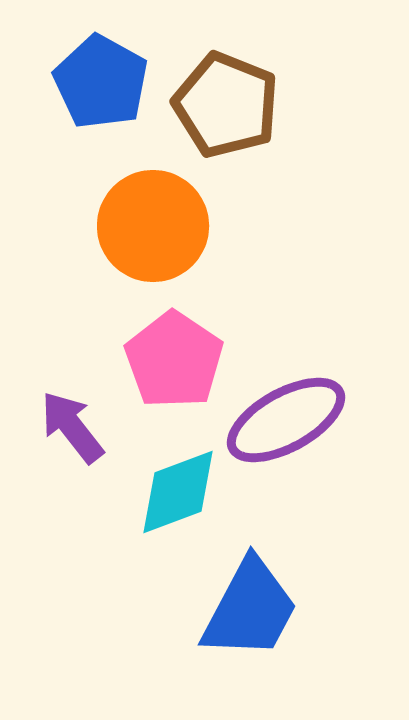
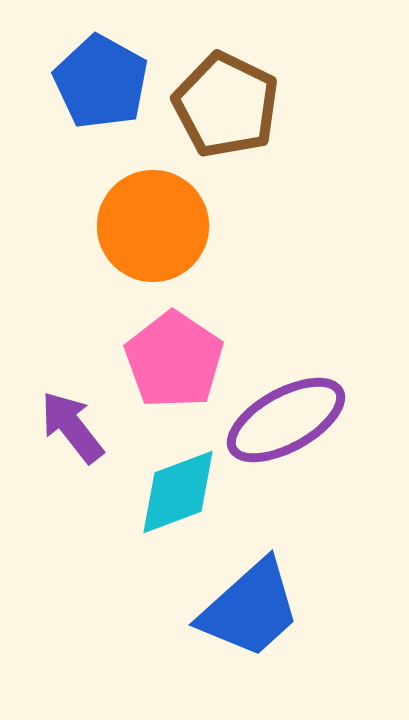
brown pentagon: rotated 4 degrees clockwise
blue trapezoid: rotated 20 degrees clockwise
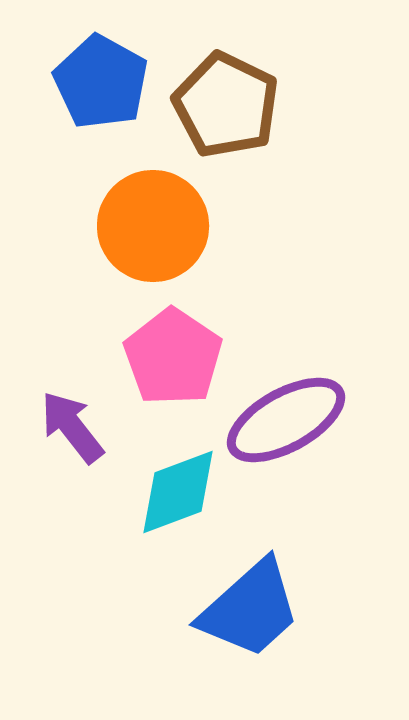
pink pentagon: moved 1 px left, 3 px up
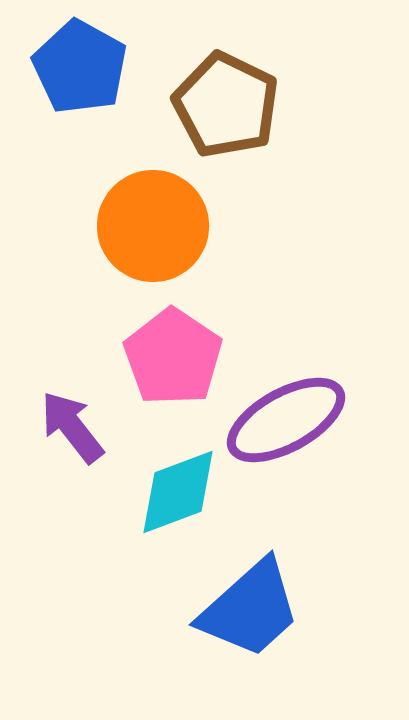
blue pentagon: moved 21 px left, 15 px up
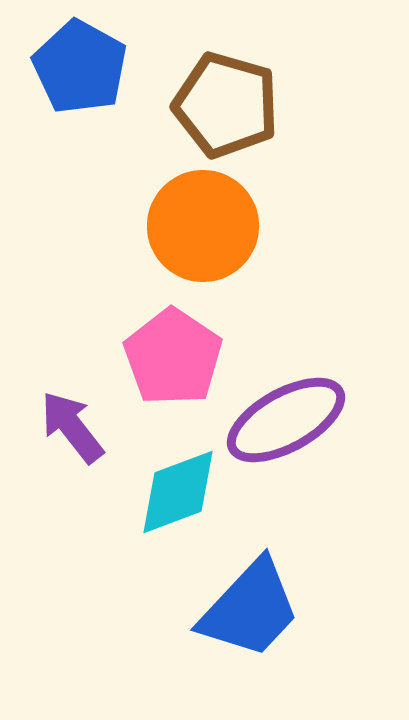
brown pentagon: rotated 10 degrees counterclockwise
orange circle: moved 50 px right
blue trapezoid: rotated 5 degrees counterclockwise
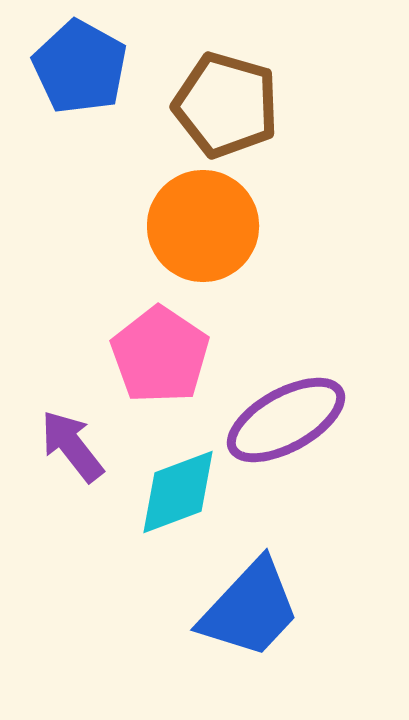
pink pentagon: moved 13 px left, 2 px up
purple arrow: moved 19 px down
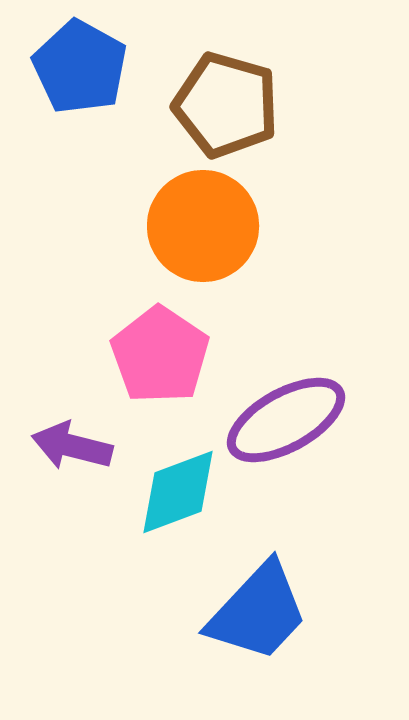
purple arrow: rotated 38 degrees counterclockwise
blue trapezoid: moved 8 px right, 3 px down
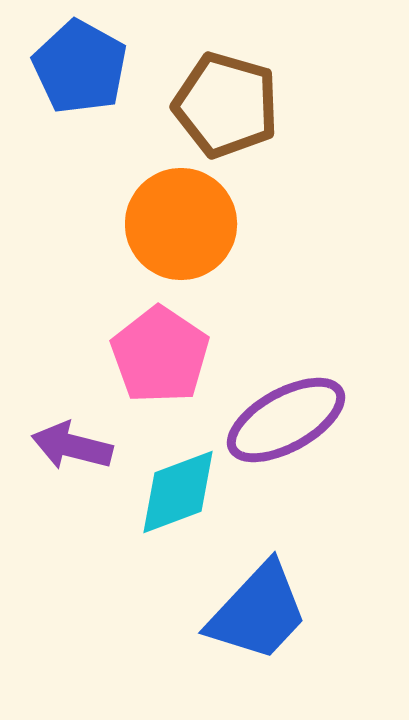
orange circle: moved 22 px left, 2 px up
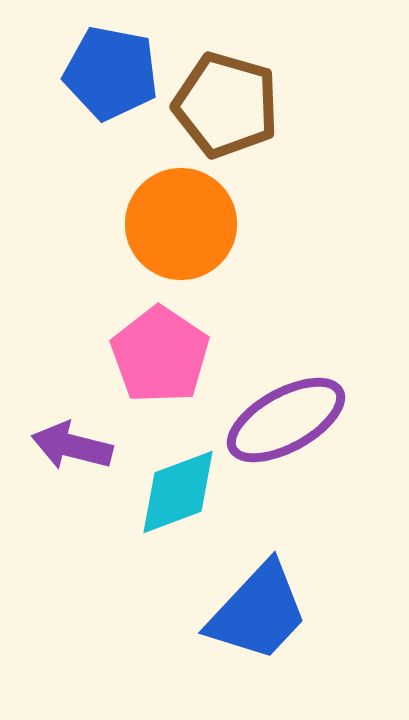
blue pentagon: moved 31 px right, 6 px down; rotated 18 degrees counterclockwise
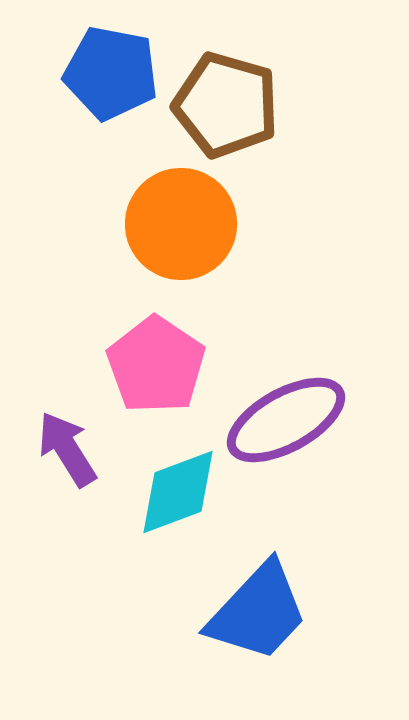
pink pentagon: moved 4 px left, 10 px down
purple arrow: moved 5 px left, 3 px down; rotated 44 degrees clockwise
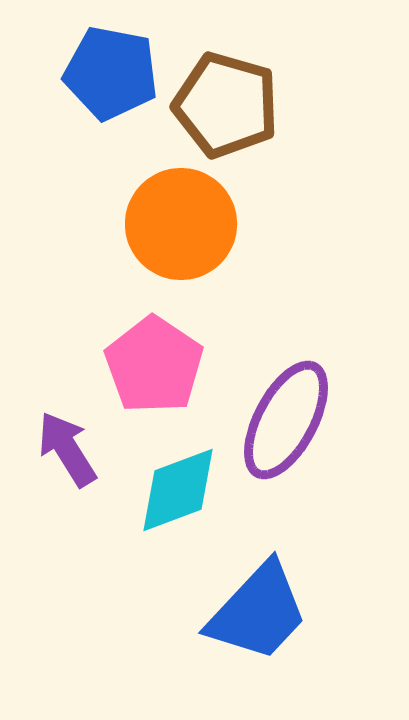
pink pentagon: moved 2 px left
purple ellipse: rotated 33 degrees counterclockwise
cyan diamond: moved 2 px up
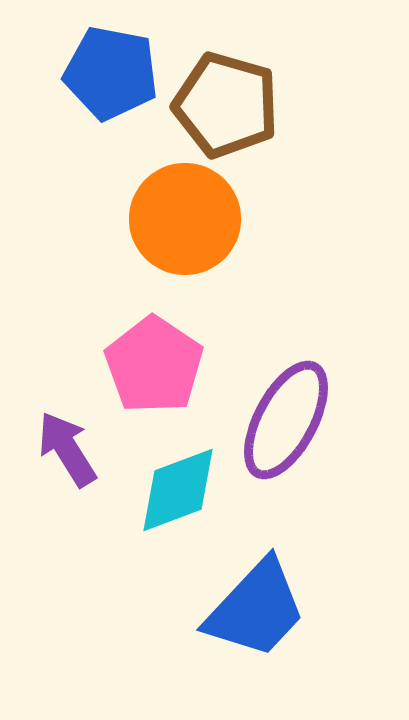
orange circle: moved 4 px right, 5 px up
blue trapezoid: moved 2 px left, 3 px up
